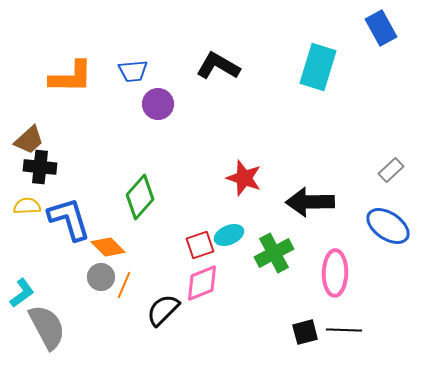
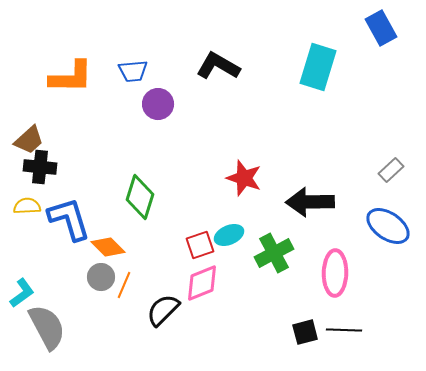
green diamond: rotated 24 degrees counterclockwise
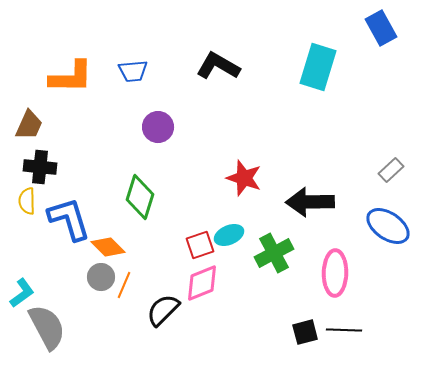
purple circle: moved 23 px down
brown trapezoid: moved 15 px up; rotated 24 degrees counterclockwise
yellow semicircle: moved 5 px up; rotated 88 degrees counterclockwise
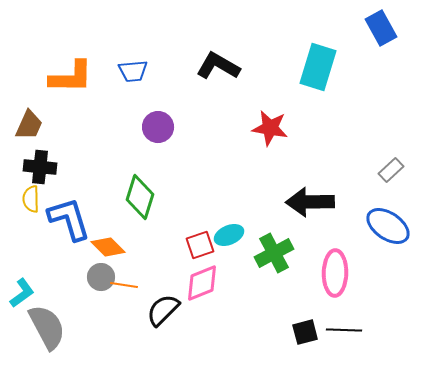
red star: moved 26 px right, 50 px up; rotated 9 degrees counterclockwise
yellow semicircle: moved 4 px right, 2 px up
orange line: rotated 76 degrees clockwise
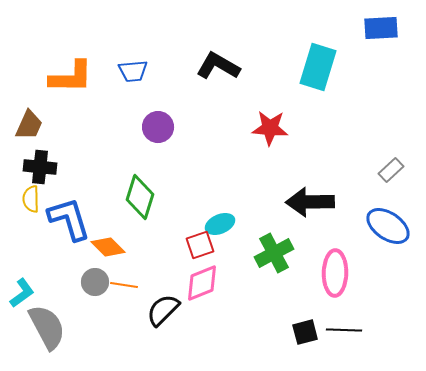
blue rectangle: rotated 64 degrees counterclockwise
red star: rotated 6 degrees counterclockwise
cyan ellipse: moved 9 px left, 11 px up
gray circle: moved 6 px left, 5 px down
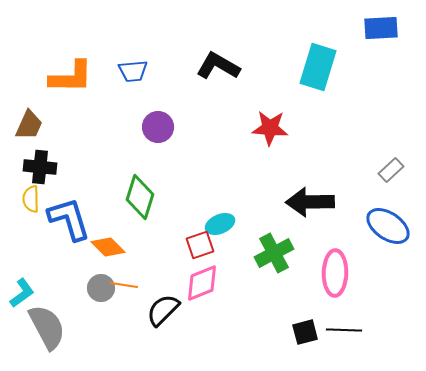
gray circle: moved 6 px right, 6 px down
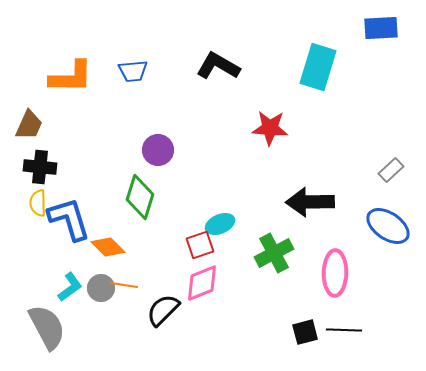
purple circle: moved 23 px down
yellow semicircle: moved 7 px right, 4 px down
cyan L-shape: moved 48 px right, 6 px up
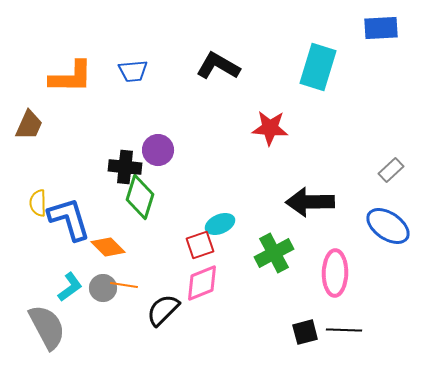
black cross: moved 85 px right
gray circle: moved 2 px right
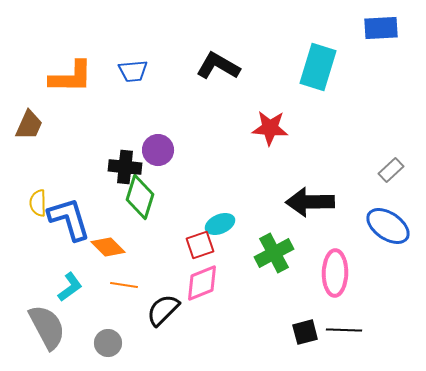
gray circle: moved 5 px right, 55 px down
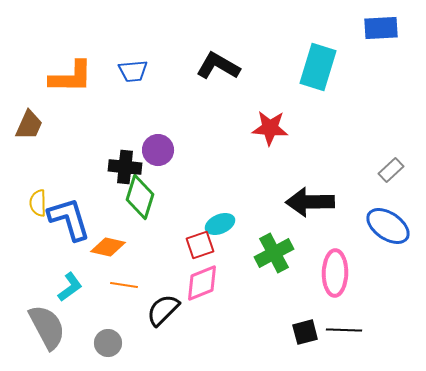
orange diamond: rotated 32 degrees counterclockwise
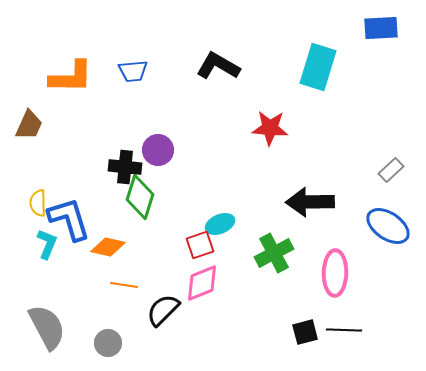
cyan L-shape: moved 23 px left, 43 px up; rotated 32 degrees counterclockwise
